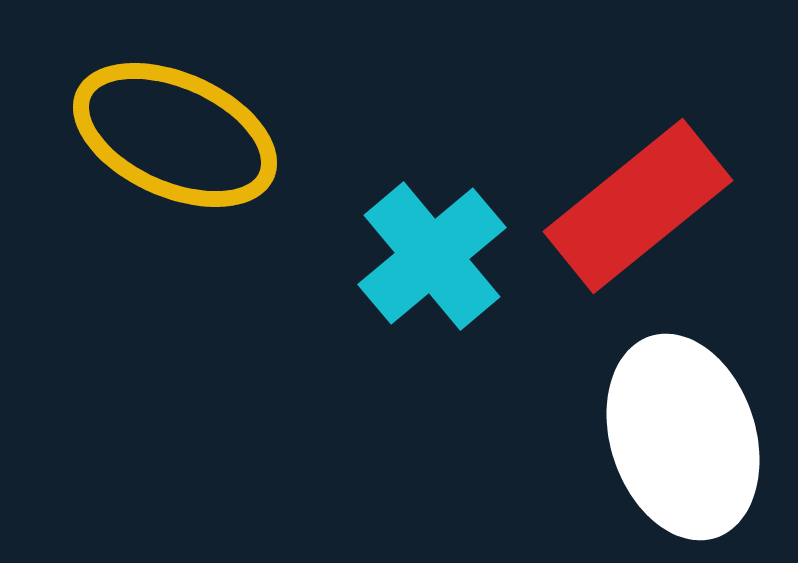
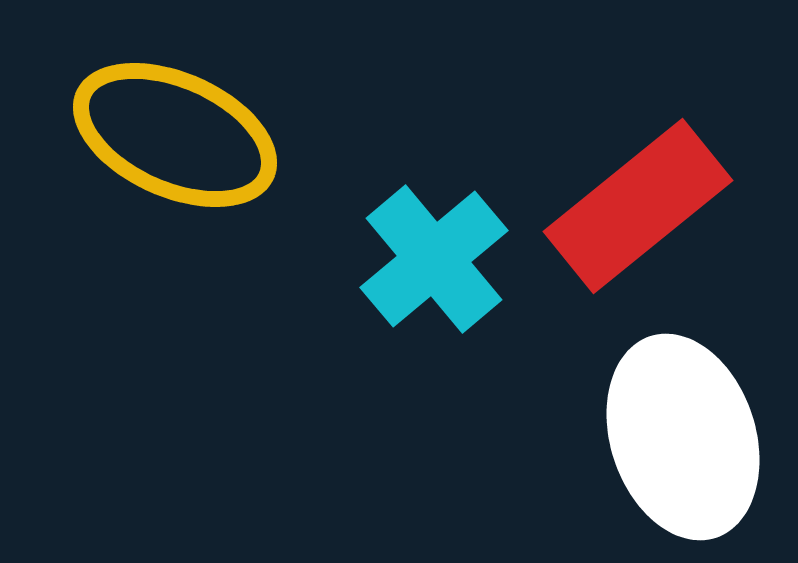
cyan cross: moved 2 px right, 3 px down
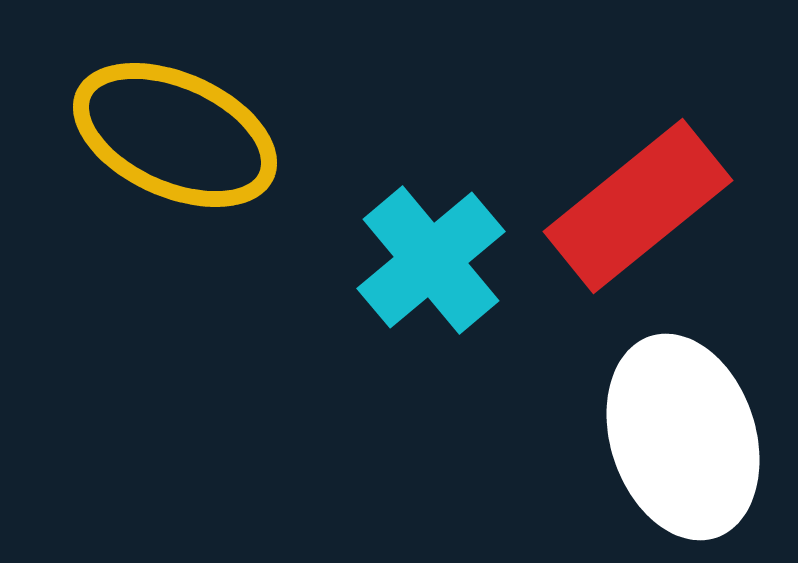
cyan cross: moved 3 px left, 1 px down
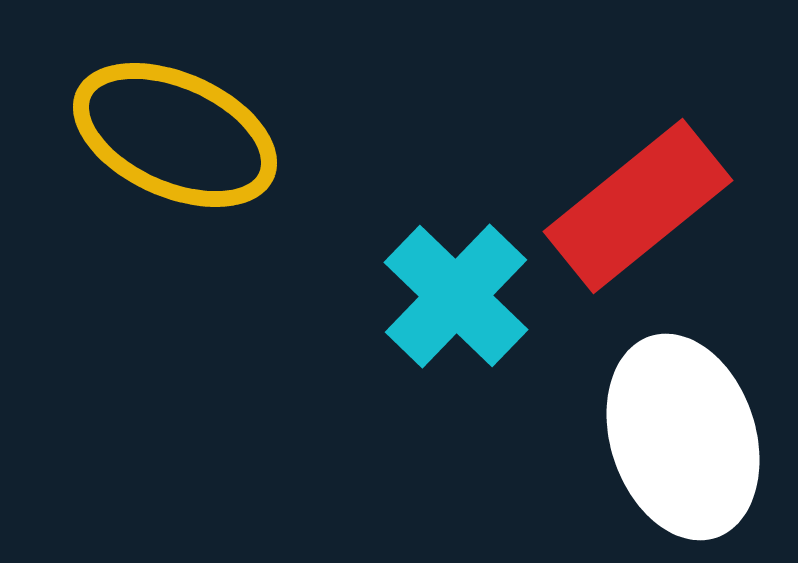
cyan cross: moved 25 px right, 36 px down; rotated 6 degrees counterclockwise
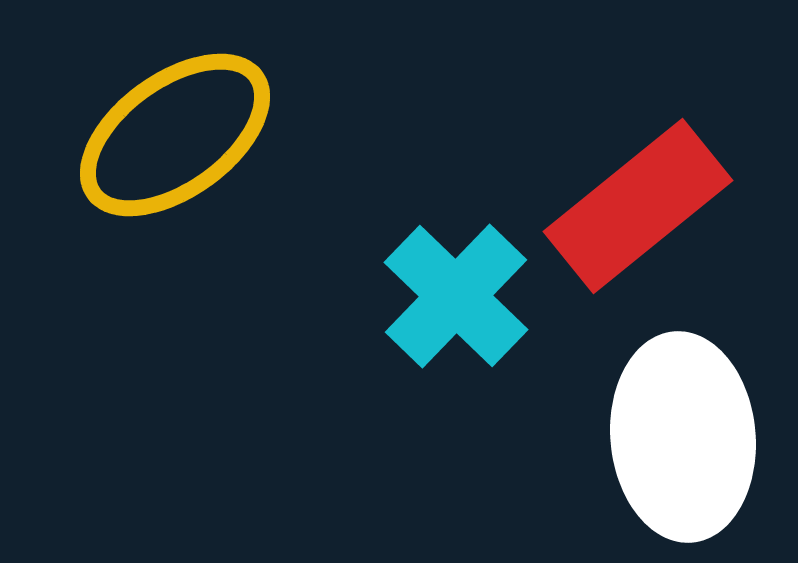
yellow ellipse: rotated 60 degrees counterclockwise
white ellipse: rotated 13 degrees clockwise
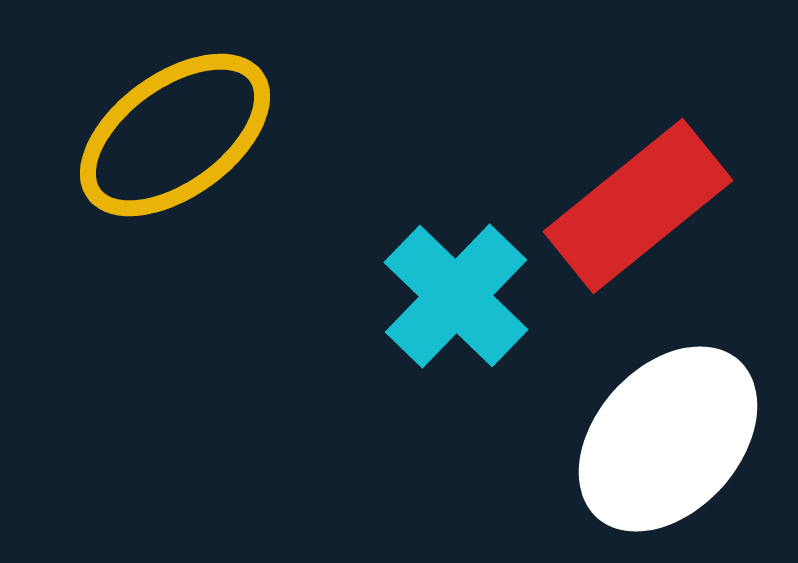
white ellipse: moved 15 px left, 2 px down; rotated 47 degrees clockwise
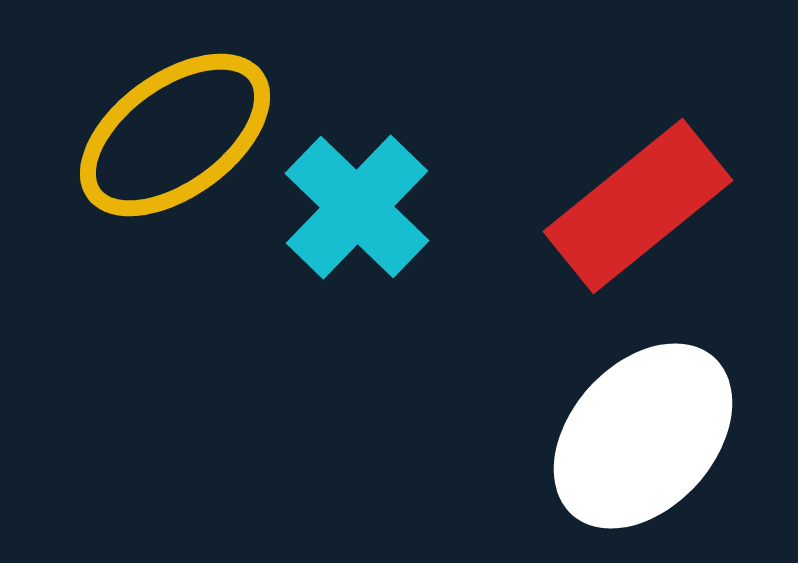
cyan cross: moved 99 px left, 89 px up
white ellipse: moved 25 px left, 3 px up
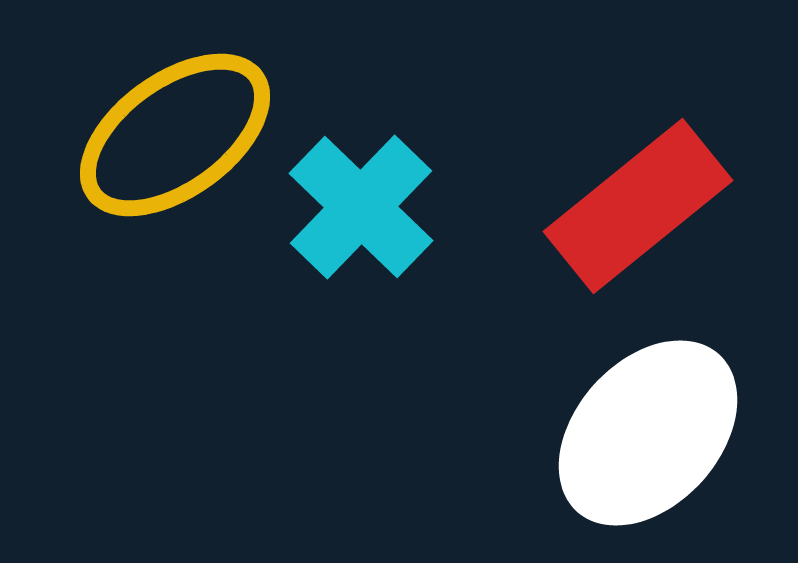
cyan cross: moved 4 px right
white ellipse: moved 5 px right, 3 px up
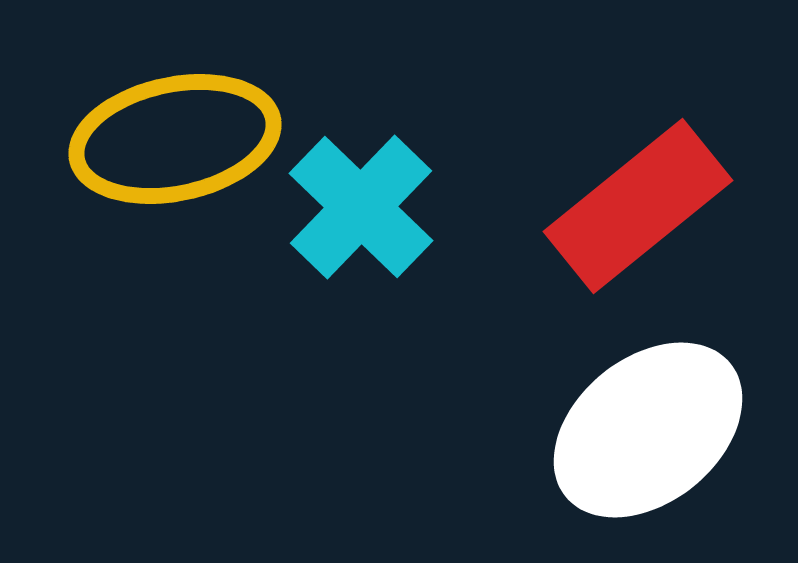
yellow ellipse: moved 4 px down; rotated 24 degrees clockwise
white ellipse: moved 3 px up; rotated 9 degrees clockwise
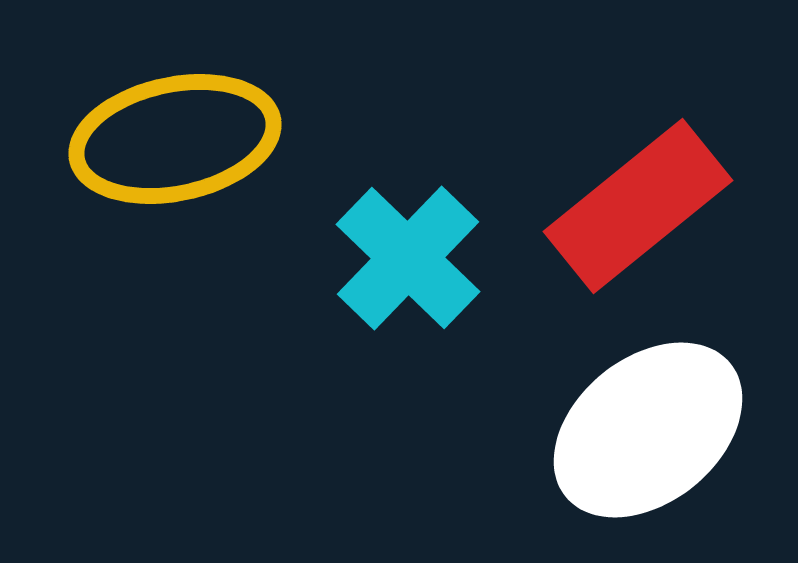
cyan cross: moved 47 px right, 51 px down
